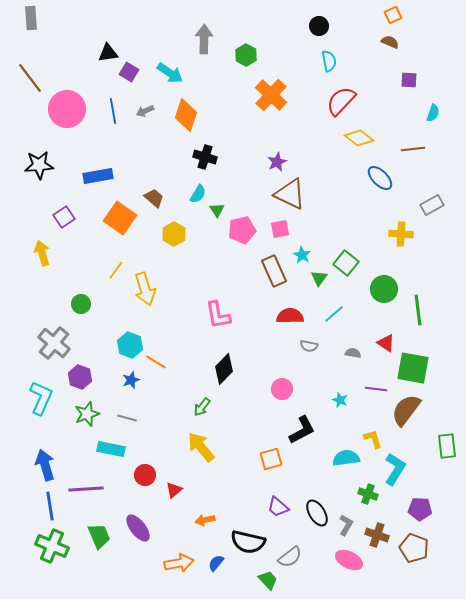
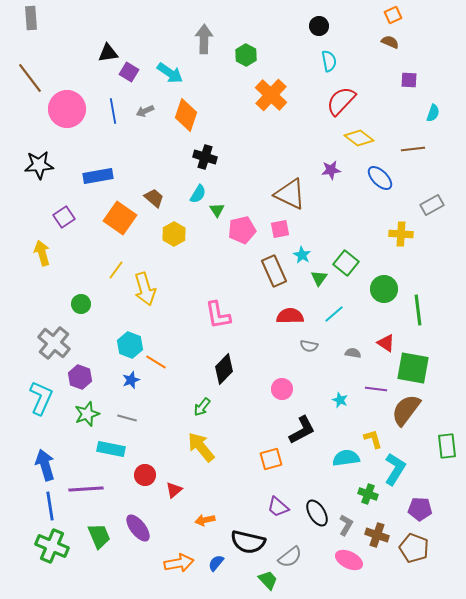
purple star at (277, 162): moved 54 px right, 8 px down; rotated 18 degrees clockwise
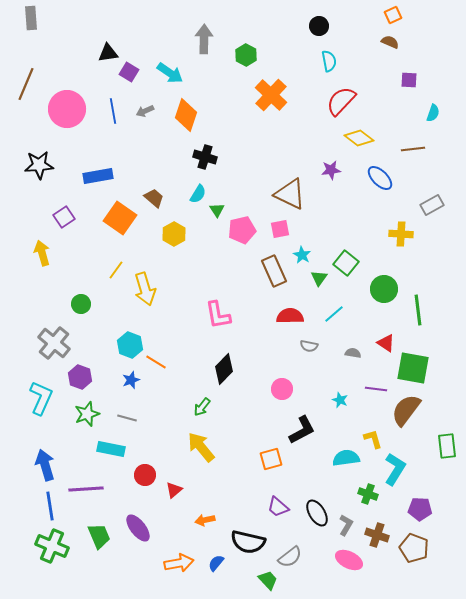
brown line at (30, 78): moved 4 px left, 6 px down; rotated 60 degrees clockwise
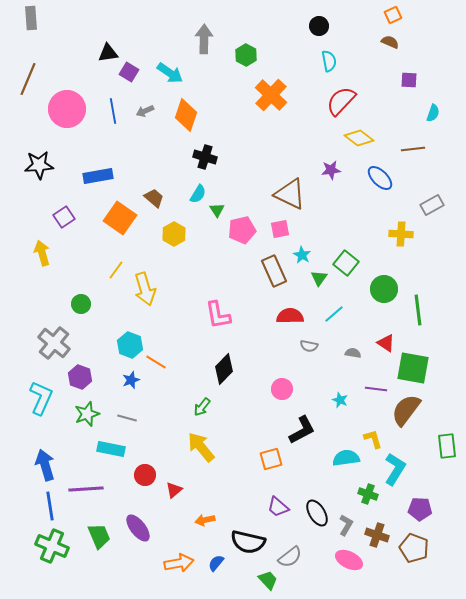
brown line at (26, 84): moved 2 px right, 5 px up
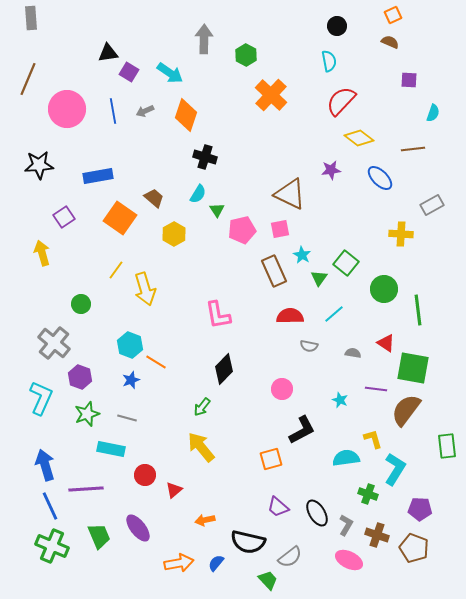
black circle at (319, 26): moved 18 px right
blue line at (50, 506): rotated 16 degrees counterclockwise
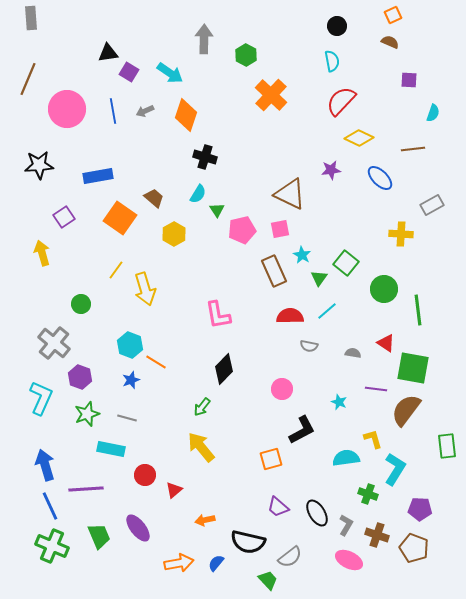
cyan semicircle at (329, 61): moved 3 px right
yellow diamond at (359, 138): rotated 12 degrees counterclockwise
cyan line at (334, 314): moved 7 px left, 3 px up
cyan star at (340, 400): moved 1 px left, 2 px down
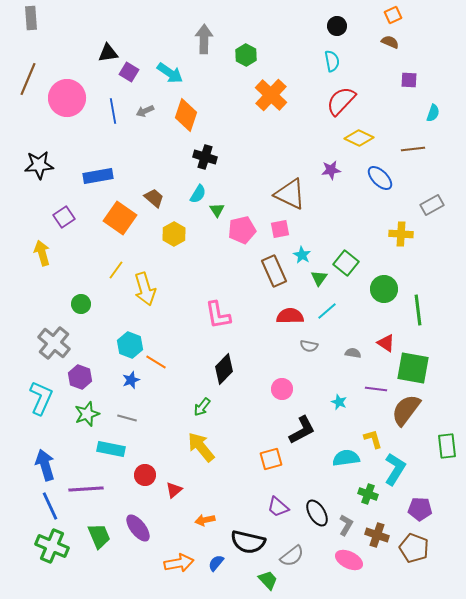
pink circle at (67, 109): moved 11 px up
gray semicircle at (290, 557): moved 2 px right, 1 px up
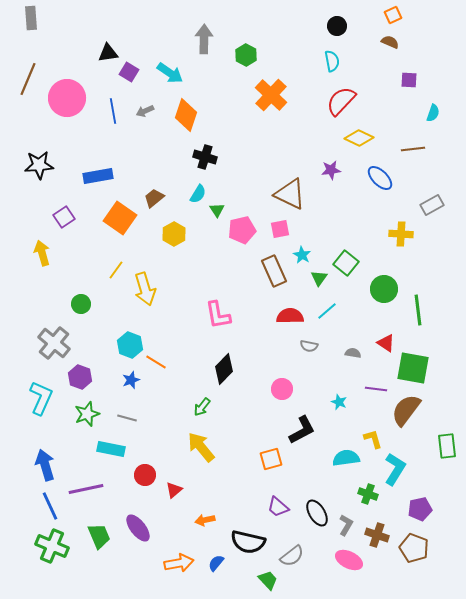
brown trapezoid at (154, 198): rotated 80 degrees counterclockwise
purple line at (86, 489): rotated 8 degrees counterclockwise
purple pentagon at (420, 509): rotated 15 degrees counterclockwise
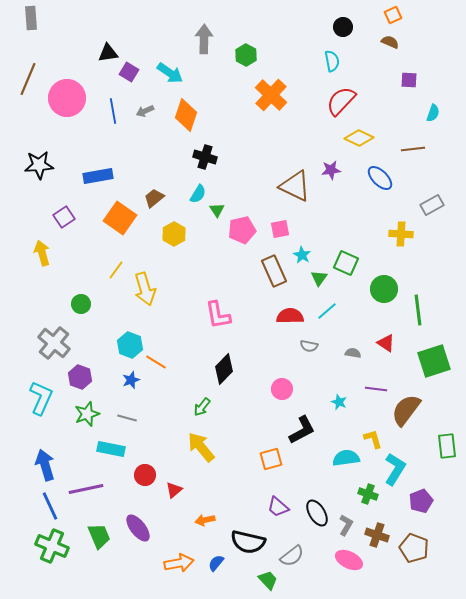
black circle at (337, 26): moved 6 px right, 1 px down
brown triangle at (290, 194): moved 5 px right, 8 px up
green square at (346, 263): rotated 15 degrees counterclockwise
green square at (413, 368): moved 21 px right, 7 px up; rotated 28 degrees counterclockwise
purple pentagon at (420, 509): moved 1 px right, 8 px up; rotated 10 degrees counterclockwise
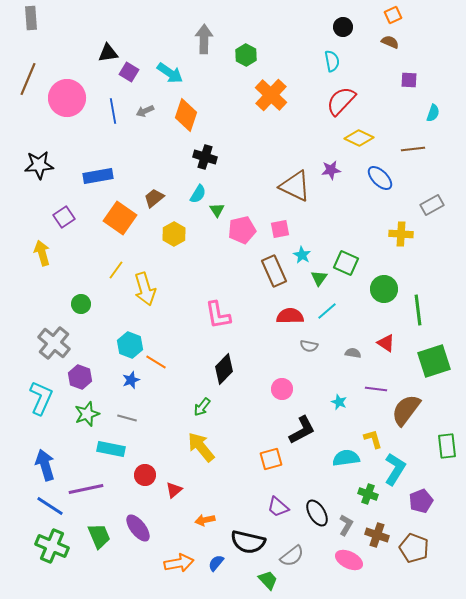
blue line at (50, 506): rotated 32 degrees counterclockwise
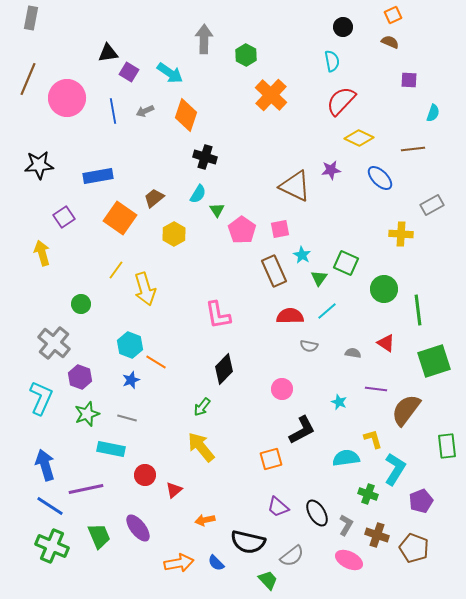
gray rectangle at (31, 18): rotated 15 degrees clockwise
pink pentagon at (242, 230): rotated 24 degrees counterclockwise
blue semicircle at (216, 563): rotated 84 degrees counterclockwise
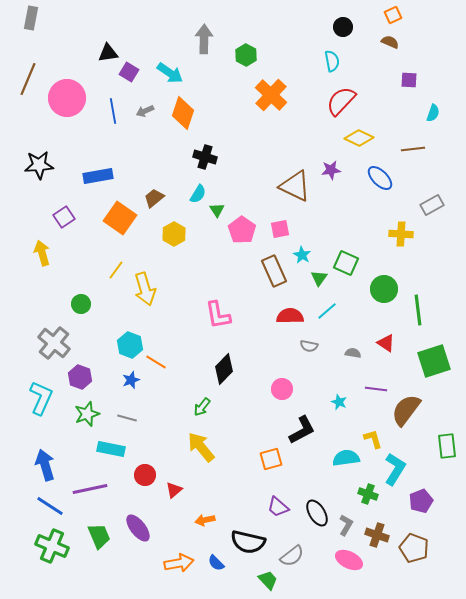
orange diamond at (186, 115): moved 3 px left, 2 px up
purple line at (86, 489): moved 4 px right
